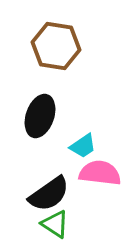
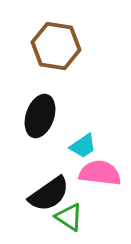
green triangle: moved 14 px right, 7 px up
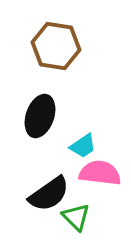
green triangle: moved 7 px right; rotated 12 degrees clockwise
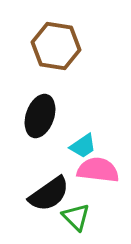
pink semicircle: moved 2 px left, 3 px up
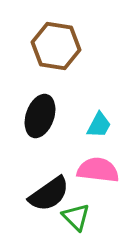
cyan trapezoid: moved 16 px right, 21 px up; rotated 28 degrees counterclockwise
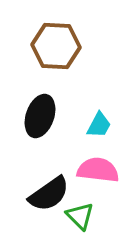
brown hexagon: rotated 6 degrees counterclockwise
green triangle: moved 4 px right, 1 px up
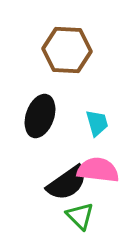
brown hexagon: moved 11 px right, 4 px down
cyan trapezoid: moved 2 px left, 2 px up; rotated 44 degrees counterclockwise
black semicircle: moved 18 px right, 11 px up
